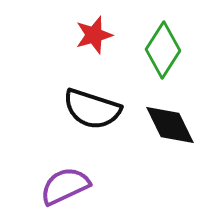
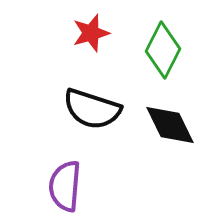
red star: moved 3 px left, 2 px up
green diamond: rotated 6 degrees counterclockwise
purple semicircle: rotated 60 degrees counterclockwise
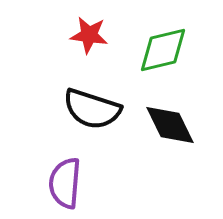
red star: moved 2 px left, 2 px down; rotated 24 degrees clockwise
green diamond: rotated 50 degrees clockwise
purple semicircle: moved 3 px up
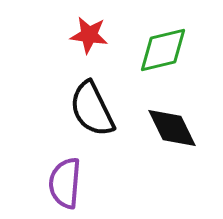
black semicircle: rotated 46 degrees clockwise
black diamond: moved 2 px right, 3 px down
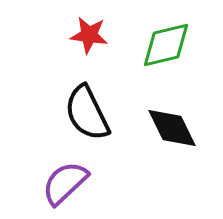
green diamond: moved 3 px right, 5 px up
black semicircle: moved 5 px left, 4 px down
purple semicircle: rotated 42 degrees clockwise
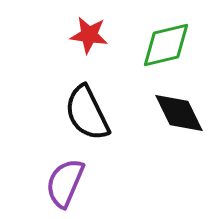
black diamond: moved 7 px right, 15 px up
purple semicircle: rotated 24 degrees counterclockwise
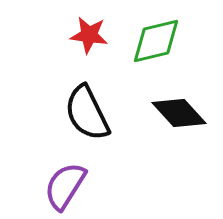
green diamond: moved 10 px left, 4 px up
black diamond: rotated 16 degrees counterclockwise
purple semicircle: moved 3 px down; rotated 9 degrees clockwise
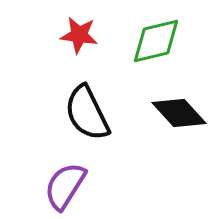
red star: moved 10 px left
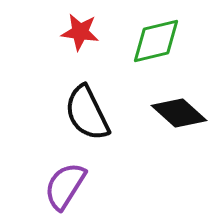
red star: moved 1 px right, 3 px up
black diamond: rotated 6 degrees counterclockwise
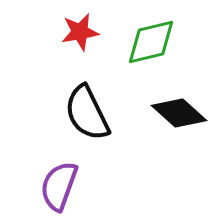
red star: rotated 18 degrees counterclockwise
green diamond: moved 5 px left, 1 px down
purple semicircle: moved 6 px left; rotated 12 degrees counterclockwise
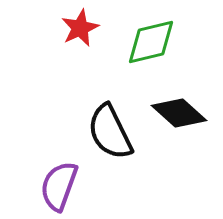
red star: moved 4 px up; rotated 15 degrees counterclockwise
black semicircle: moved 23 px right, 19 px down
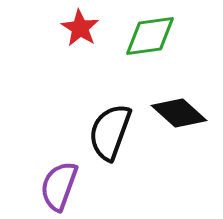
red star: rotated 15 degrees counterclockwise
green diamond: moved 1 px left, 6 px up; rotated 6 degrees clockwise
black semicircle: rotated 46 degrees clockwise
